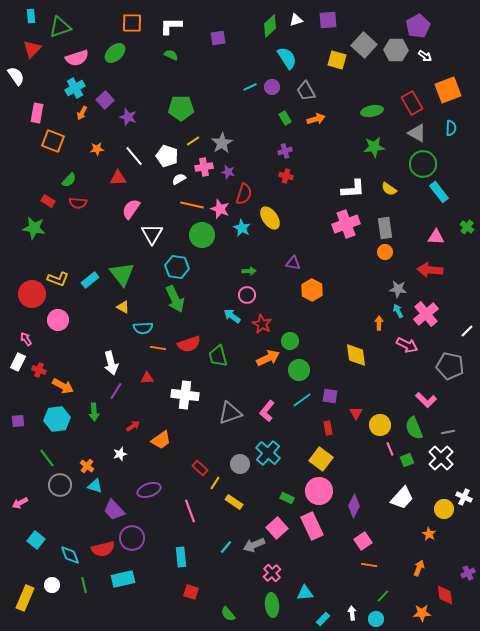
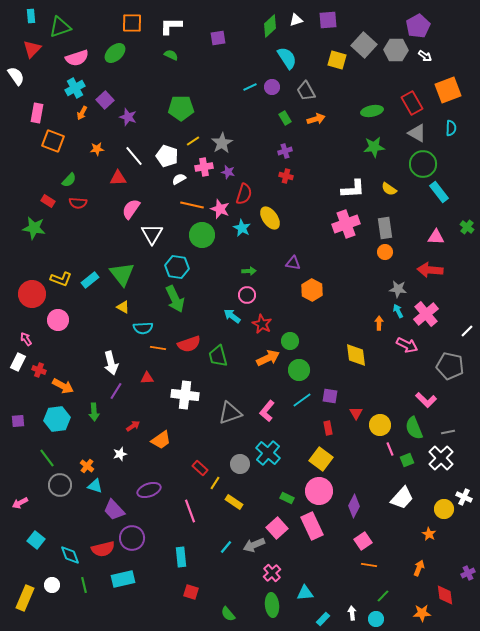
yellow L-shape at (58, 279): moved 3 px right
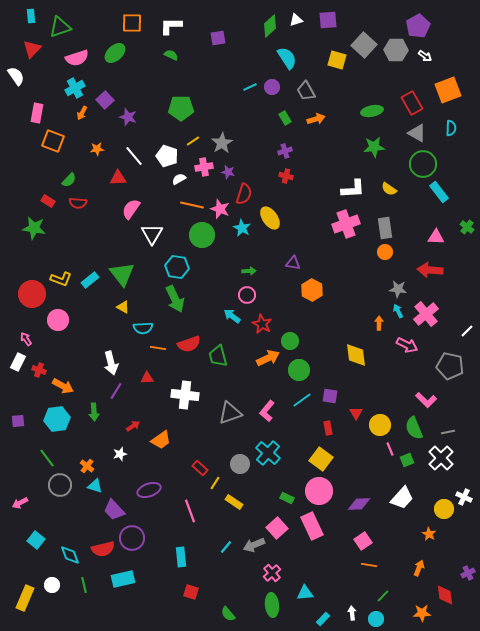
purple diamond at (354, 506): moved 5 px right, 2 px up; rotated 60 degrees clockwise
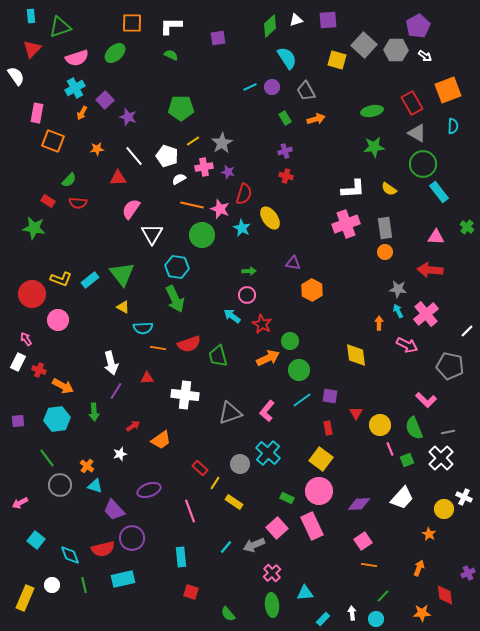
cyan semicircle at (451, 128): moved 2 px right, 2 px up
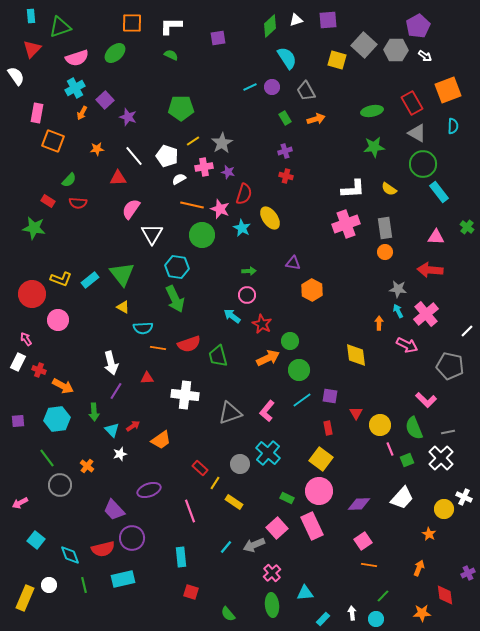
cyan triangle at (95, 486): moved 17 px right, 56 px up; rotated 28 degrees clockwise
white circle at (52, 585): moved 3 px left
